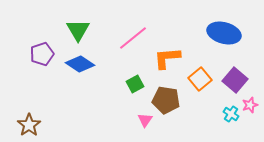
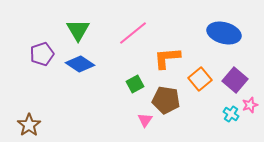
pink line: moved 5 px up
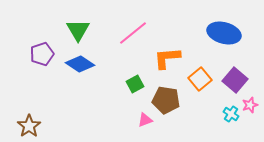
pink triangle: rotated 35 degrees clockwise
brown star: moved 1 px down
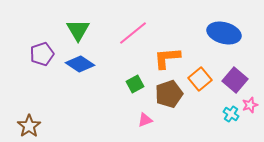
brown pentagon: moved 3 px right, 6 px up; rotated 28 degrees counterclockwise
